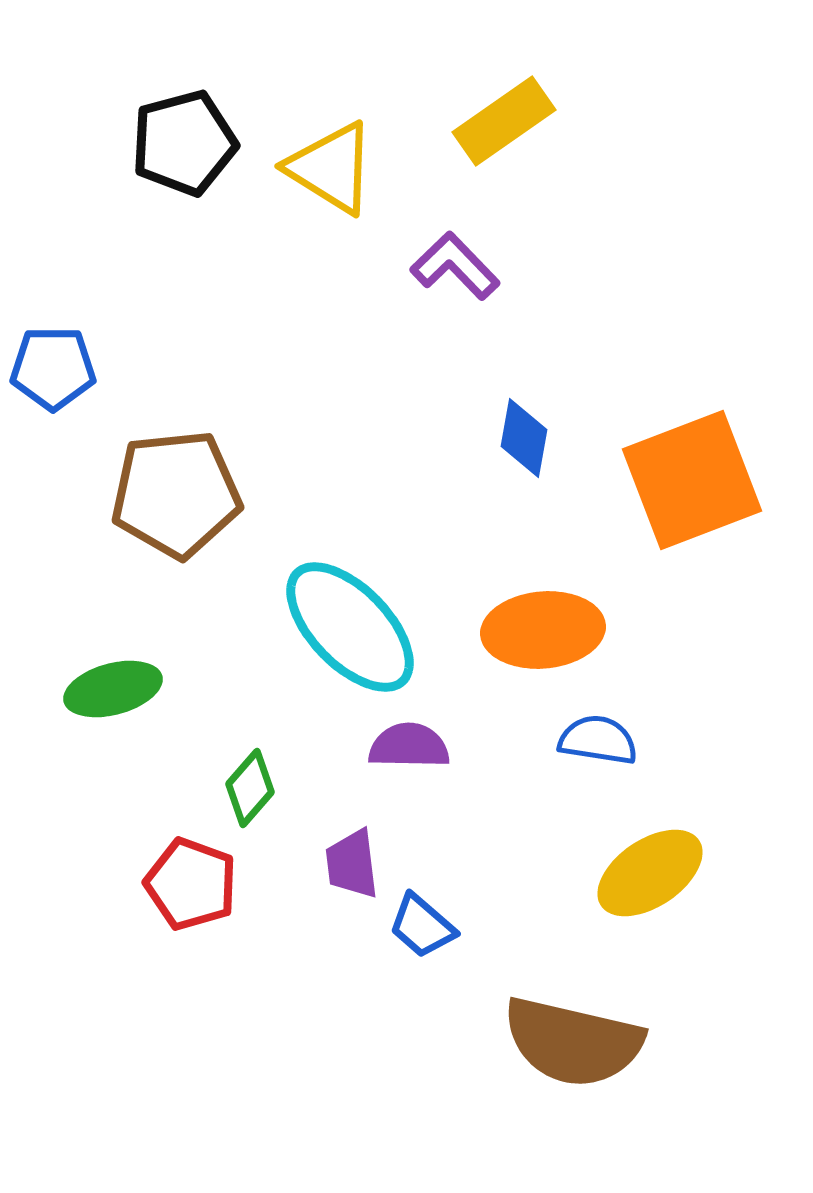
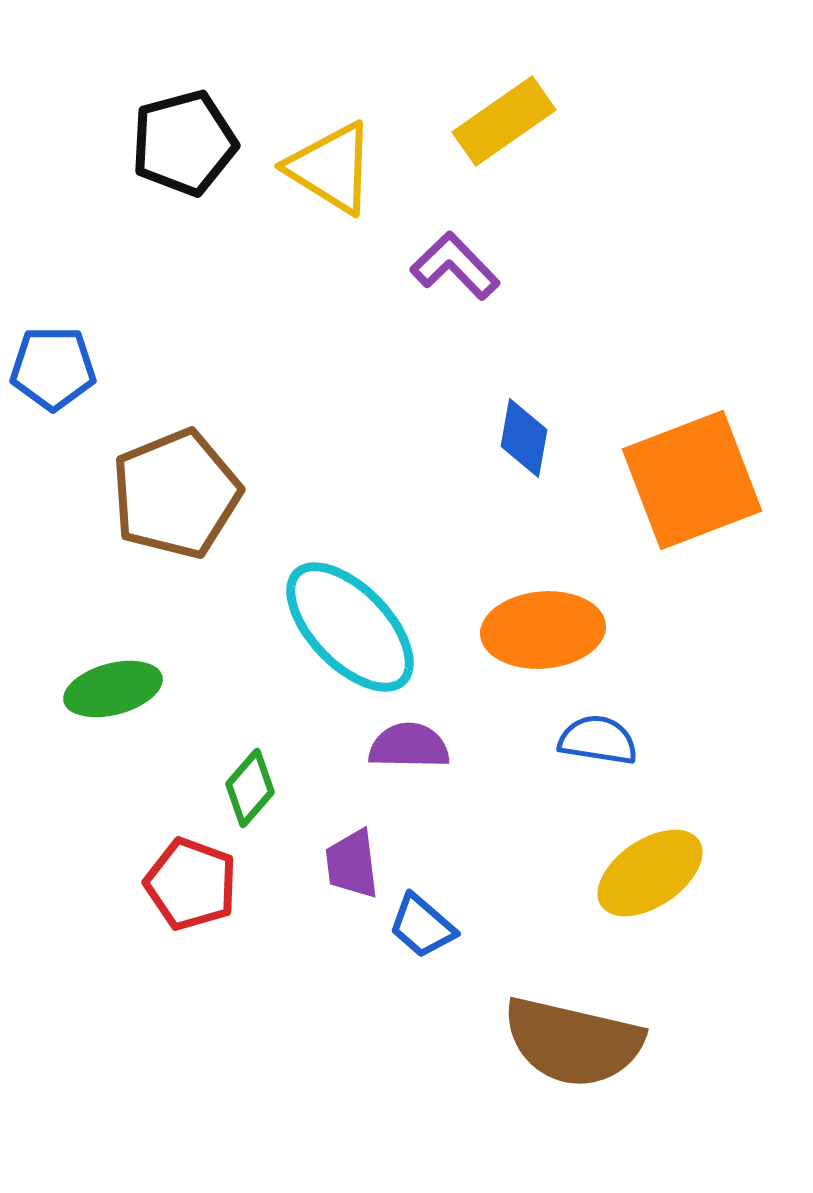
brown pentagon: rotated 16 degrees counterclockwise
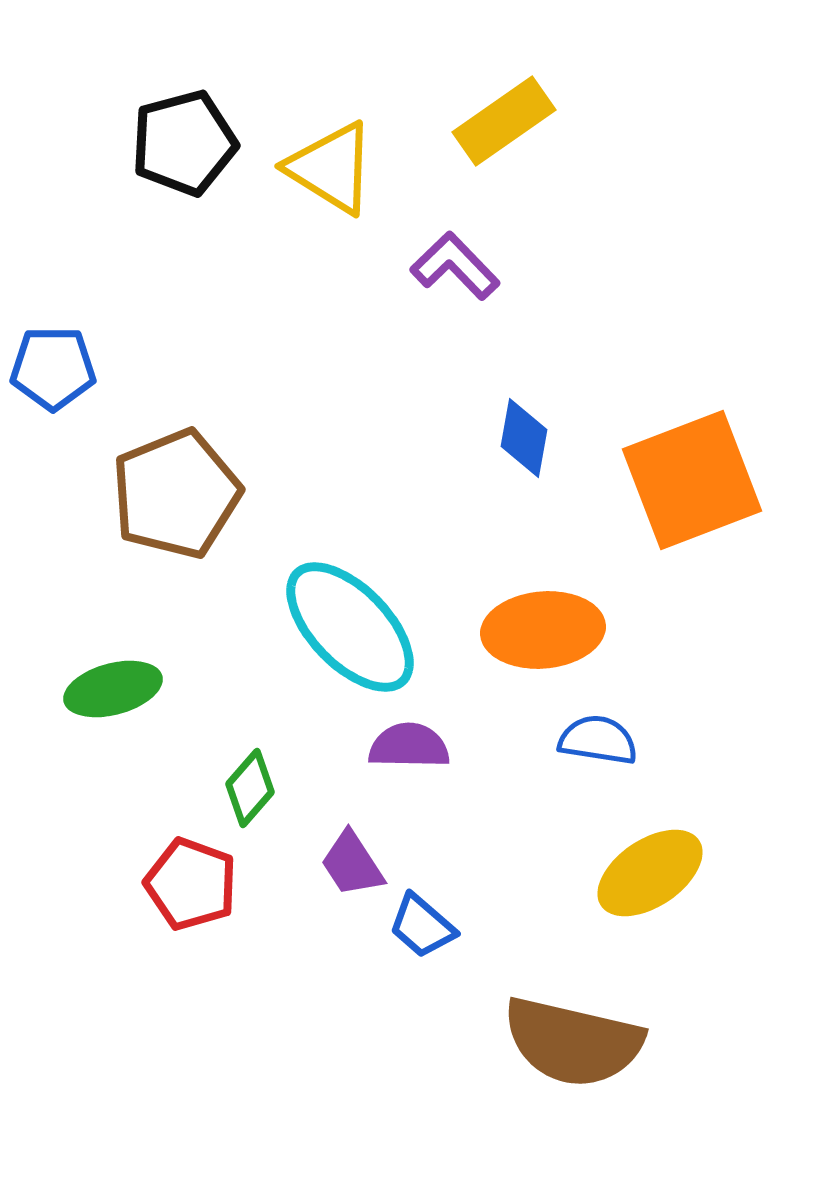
purple trapezoid: rotated 26 degrees counterclockwise
